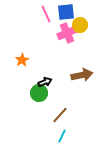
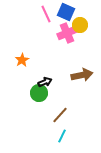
blue square: rotated 30 degrees clockwise
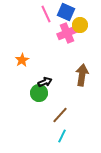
brown arrow: rotated 70 degrees counterclockwise
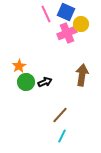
yellow circle: moved 1 px right, 1 px up
orange star: moved 3 px left, 6 px down
green circle: moved 13 px left, 11 px up
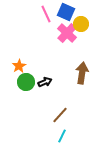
pink cross: rotated 24 degrees counterclockwise
brown arrow: moved 2 px up
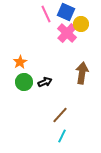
orange star: moved 1 px right, 4 px up
green circle: moved 2 px left
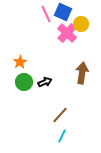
blue square: moved 3 px left
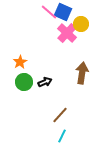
pink line: moved 3 px right, 2 px up; rotated 24 degrees counterclockwise
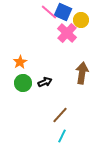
yellow circle: moved 4 px up
green circle: moved 1 px left, 1 px down
